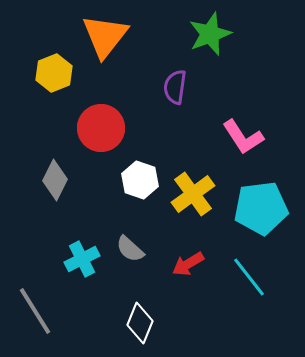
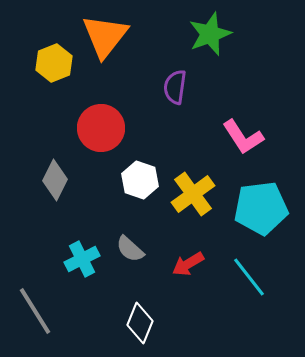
yellow hexagon: moved 10 px up
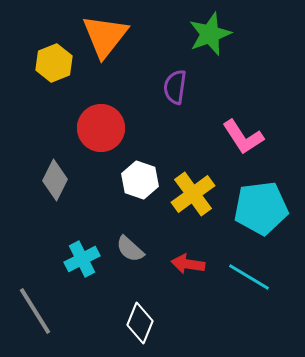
red arrow: rotated 40 degrees clockwise
cyan line: rotated 21 degrees counterclockwise
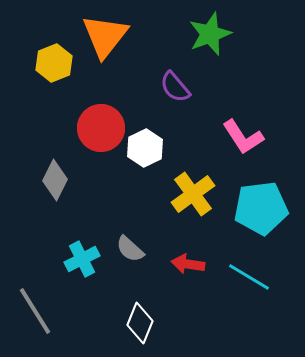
purple semicircle: rotated 48 degrees counterclockwise
white hexagon: moved 5 px right, 32 px up; rotated 15 degrees clockwise
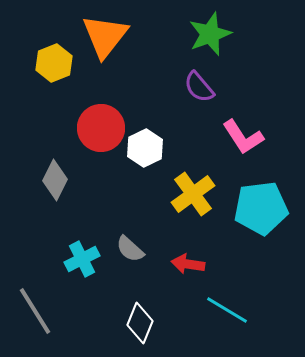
purple semicircle: moved 24 px right
cyan line: moved 22 px left, 33 px down
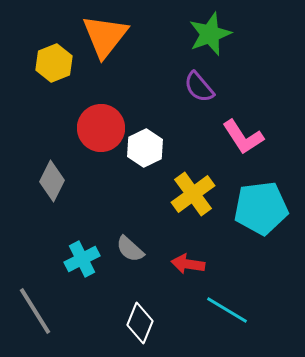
gray diamond: moved 3 px left, 1 px down
